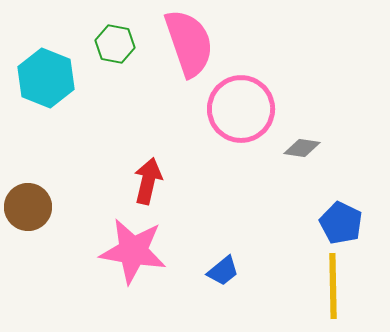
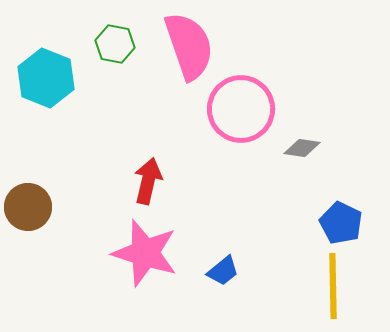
pink semicircle: moved 3 px down
pink star: moved 12 px right, 2 px down; rotated 8 degrees clockwise
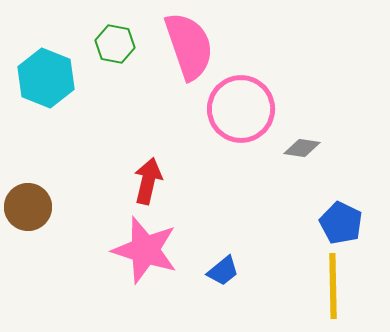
pink star: moved 3 px up
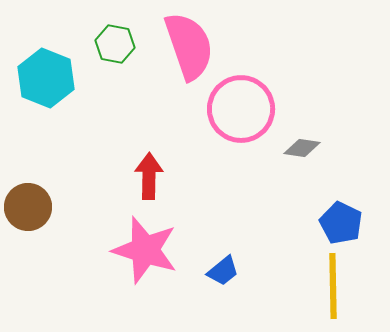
red arrow: moved 1 px right, 5 px up; rotated 12 degrees counterclockwise
